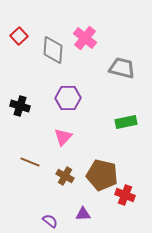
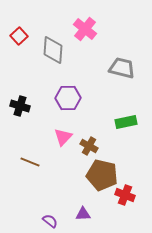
pink cross: moved 9 px up
brown cross: moved 24 px right, 30 px up
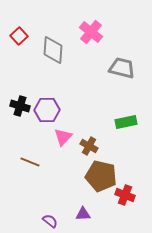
pink cross: moved 6 px right, 3 px down
purple hexagon: moved 21 px left, 12 px down
brown pentagon: moved 1 px left, 1 px down
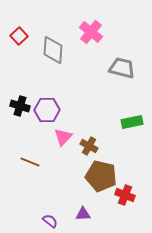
green rectangle: moved 6 px right
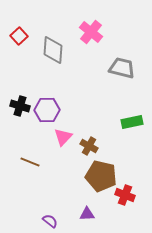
purple triangle: moved 4 px right
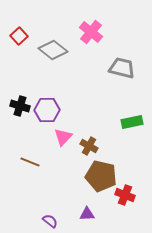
gray diamond: rotated 56 degrees counterclockwise
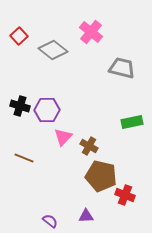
brown line: moved 6 px left, 4 px up
purple triangle: moved 1 px left, 2 px down
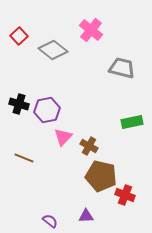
pink cross: moved 2 px up
black cross: moved 1 px left, 2 px up
purple hexagon: rotated 10 degrees counterclockwise
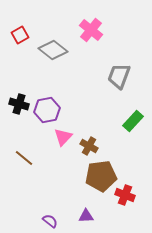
red square: moved 1 px right, 1 px up; rotated 12 degrees clockwise
gray trapezoid: moved 3 px left, 8 px down; rotated 84 degrees counterclockwise
green rectangle: moved 1 px right, 1 px up; rotated 35 degrees counterclockwise
brown line: rotated 18 degrees clockwise
brown pentagon: rotated 20 degrees counterclockwise
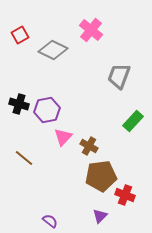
gray diamond: rotated 12 degrees counterclockwise
purple triangle: moved 14 px right; rotated 42 degrees counterclockwise
